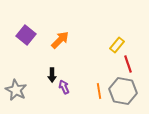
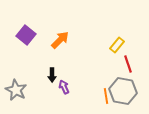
orange line: moved 7 px right, 5 px down
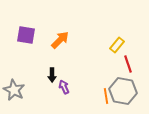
purple square: rotated 30 degrees counterclockwise
gray star: moved 2 px left
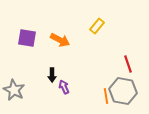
purple square: moved 1 px right, 3 px down
orange arrow: rotated 72 degrees clockwise
yellow rectangle: moved 20 px left, 19 px up
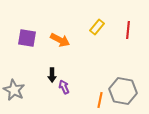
yellow rectangle: moved 1 px down
red line: moved 34 px up; rotated 24 degrees clockwise
orange line: moved 6 px left, 4 px down; rotated 21 degrees clockwise
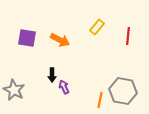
red line: moved 6 px down
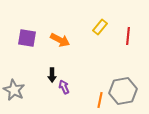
yellow rectangle: moved 3 px right
gray hexagon: rotated 20 degrees counterclockwise
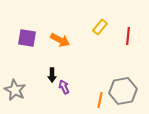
gray star: moved 1 px right
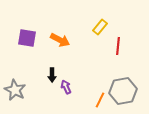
red line: moved 10 px left, 10 px down
purple arrow: moved 2 px right
orange line: rotated 14 degrees clockwise
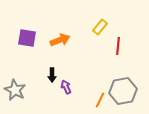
orange arrow: rotated 48 degrees counterclockwise
